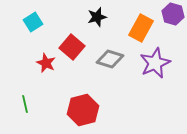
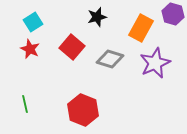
red star: moved 16 px left, 14 px up
red hexagon: rotated 24 degrees counterclockwise
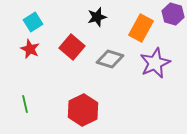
red hexagon: rotated 12 degrees clockwise
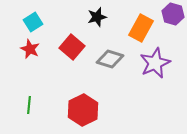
green line: moved 4 px right, 1 px down; rotated 18 degrees clockwise
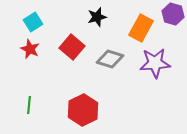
purple star: rotated 20 degrees clockwise
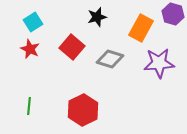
purple star: moved 4 px right
green line: moved 1 px down
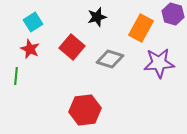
green line: moved 13 px left, 30 px up
red hexagon: moved 2 px right; rotated 20 degrees clockwise
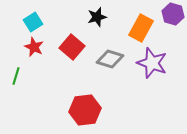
red star: moved 4 px right, 2 px up
purple star: moved 7 px left; rotated 24 degrees clockwise
green line: rotated 12 degrees clockwise
